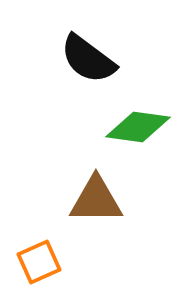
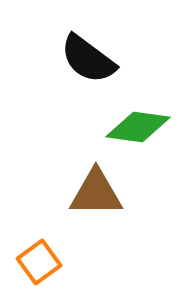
brown triangle: moved 7 px up
orange square: rotated 12 degrees counterclockwise
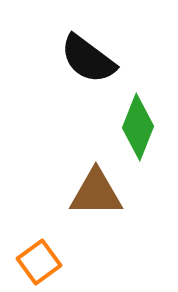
green diamond: rotated 76 degrees counterclockwise
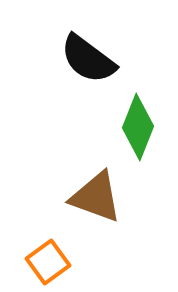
brown triangle: moved 4 px down; rotated 20 degrees clockwise
orange square: moved 9 px right
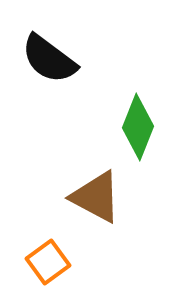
black semicircle: moved 39 px left
brown triangle: rotated 8 degrees clockwise
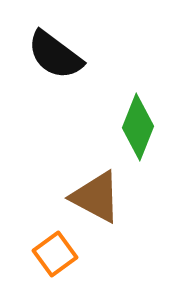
black semicircle: moved 6 px right, 4 px up
orange square: moved 7 px right, 8 px up
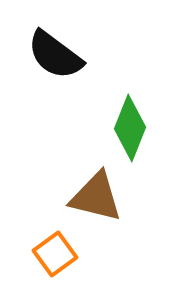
green diamond: moved 8 px left, 1 px down
brown triangle: rotated 14 degrees counterclockwise
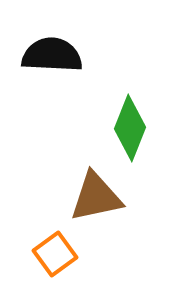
black semicircle: moved 3 px left; rotated 146 degrees clockwise
brown triangle: rotated 26 degrees counterclockwise
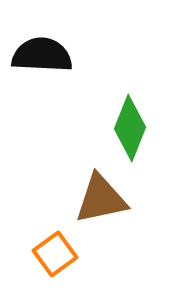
black semicircle: moved 10 px left
brown triangle: moved 5 px right, 2 px down
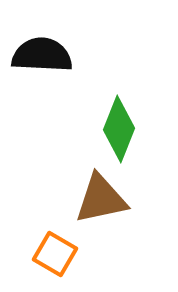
green diamond: moved 11 px left, 1 px down
orange square: rotated 24 degrees counterclockwise
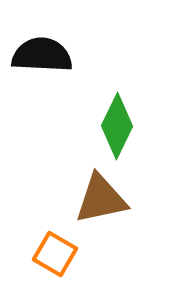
green diamond: moved 2 px left, 3 px up; rotated 4 degrees clockwise
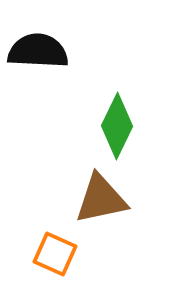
black semicircle: moved 4 px left, 4 px up
orange square: rotated 6 degrees counterclockwise
